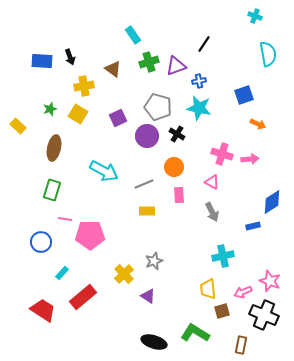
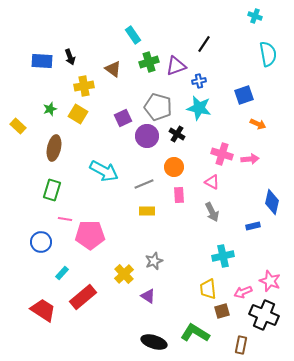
purple square at (118, 118): moved 5 px right
blue diamond at (272, 202): rotated 45 degrees counterclockwise
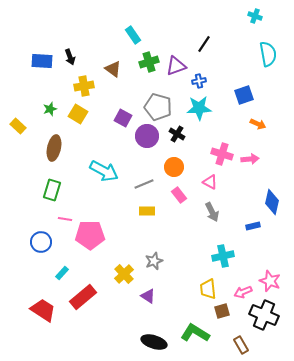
cyan star at (199, 108): rotated 15 degrees counterclockwise
purple square at (123, 118): rotated 36 degrees counterclockwise
pink triangle at (212, 182): moved 2 px left
pink rectangle at (179, 195): rotated 35 degrees counterclockwise
brown rectangle at (241, 345): rotated 42 degrees counterclockwise
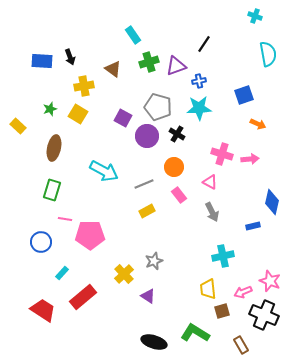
yellow rectangle at (147, 211): rotated 28 degrees counterclockwise
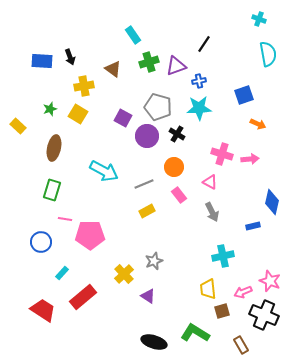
cyan cross at (255, 16): moved 4 px right, 3 px down
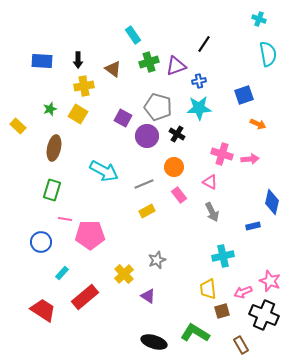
black arrow at (70, 57): moved 8 px right, 3 px down; rotated 21 degrees clockwise
gray star at (154, 261): moved 3 px right, 1 px up
red rectangle at (83, 297): moved 2 px right
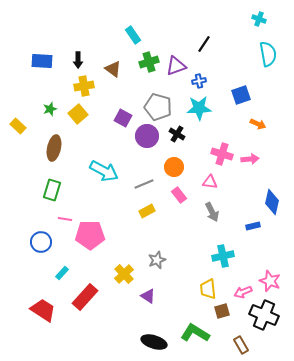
blue square at (244, 95): moved 3 px left
yellow square at (78, 114): rotated 18 degrees clockwise
pink triangle at (210, 182): rotated 21 degrees counterclockwise
red rectangle at (85, 297): rotated 8 degrees counterclockwise
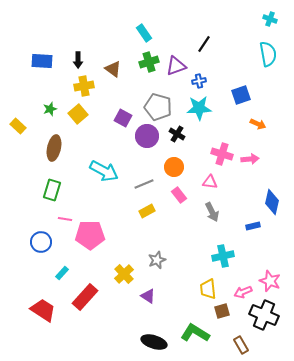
cyan cross at (259, 19): moved 11 px right
cyan rectangle at (133, 35): moved 11 px right, 2 px up
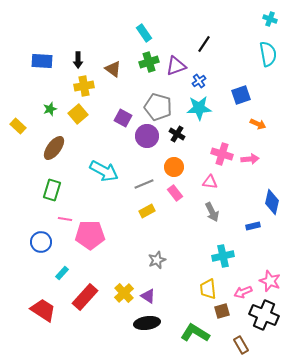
blue cross at (199, 81): rotated 24 degrees counterclockwise
brown ellipse at (54, 148): rotated 25 degrees clockwise
pink rectangle at (179, 195): moved 4 px left, 2 px up
yellow cross at (124, 274): moved 19 px down
black ellipse at (154, 342): moved 7 px left, 19 px up; rotated 25 degrees counterclockwise
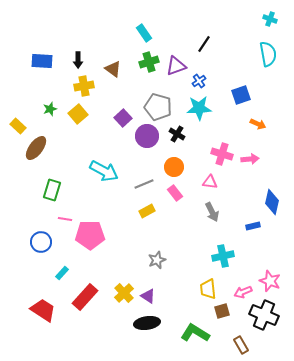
purple square at (123, 118): rotated 18 degrees clockwise
brown ellipse at (54, 148): moved 18 px left
